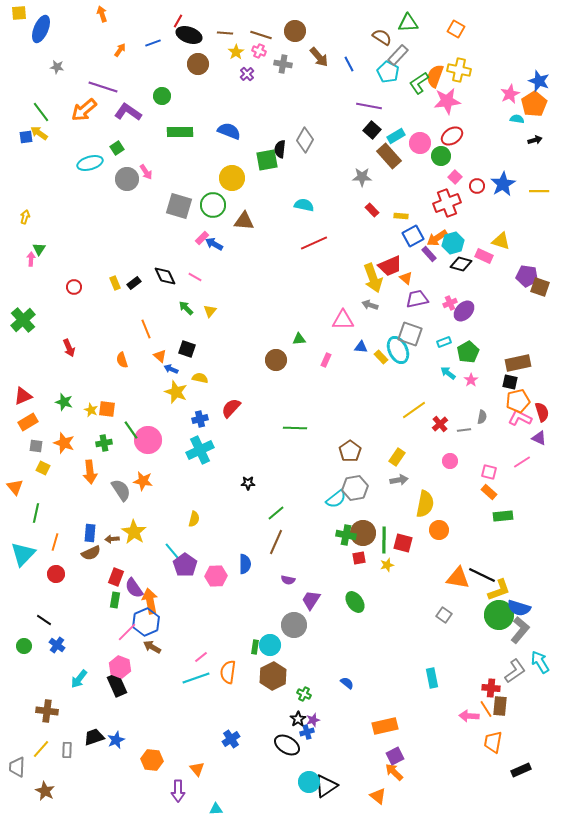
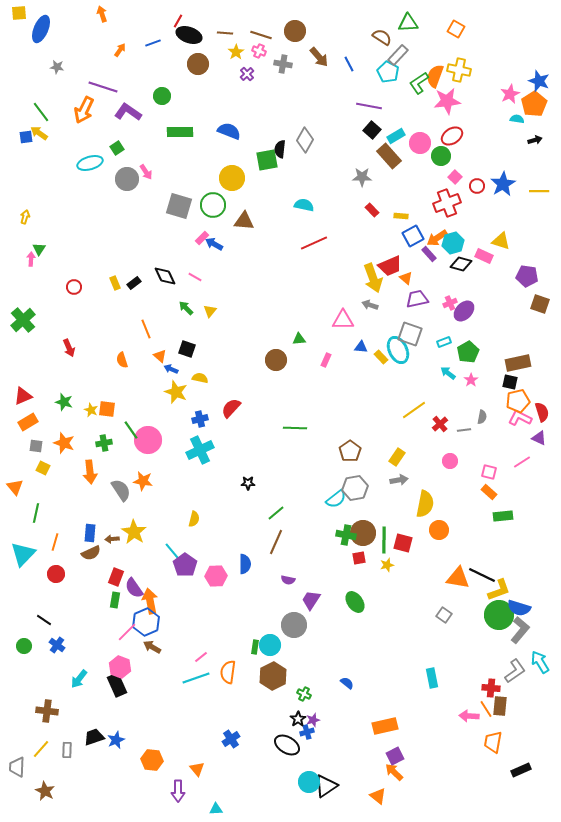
orange arrow at (84, 110): rotated 24 degrees counterclockwise
brown square at (540, 287): moved 17 px down
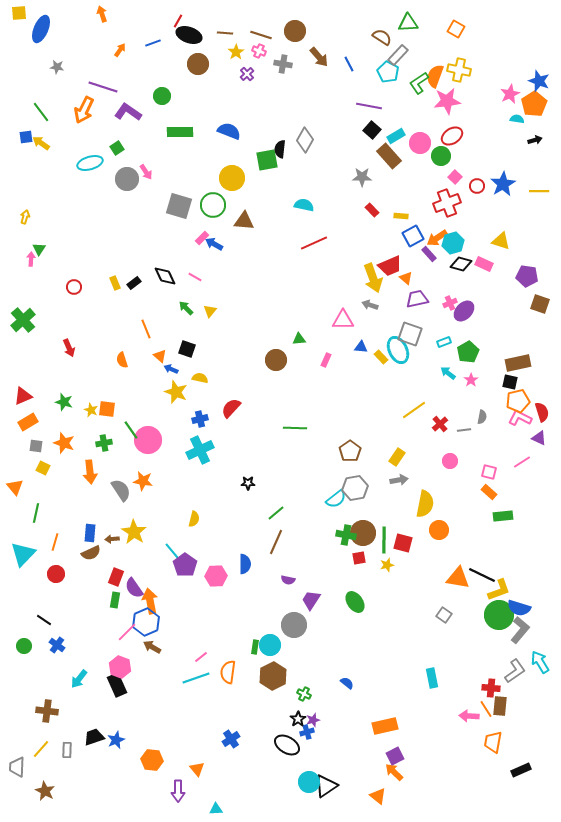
yellow arrow at (39, 133): moved 2 px right, 10 px down
pink rectangle at (484, 256): moved 8 px down
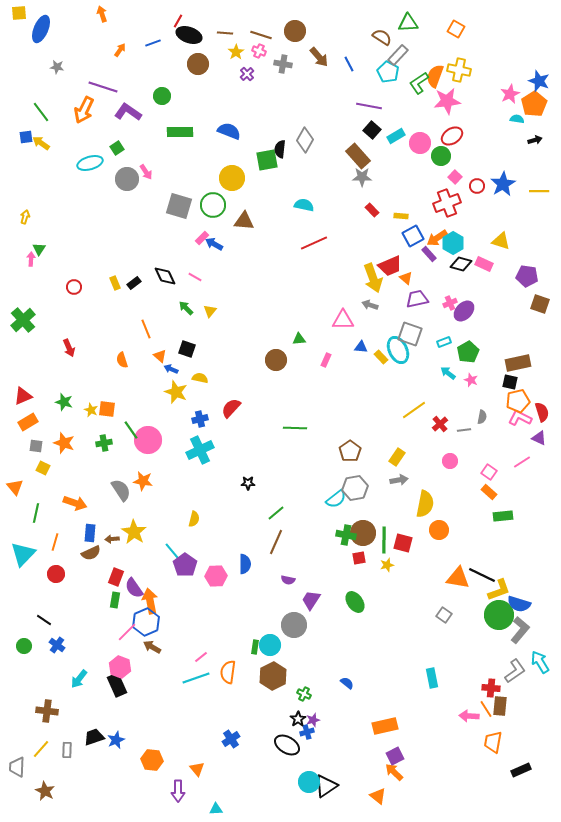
brown rectangle at (389, 156): moved 31 px left
cyan hexagon at (453, 243): rotated 15 degrees counterclockwise
pink star at (471, 380): rotated 16 degrees counterclockwise
orange arrow at (90, 472): moved 15 px left, 31 px down; rotated 65 degrees counterclockwise
pink square at (489, 472): rotated 21 degrees clockwise
blue semicircle at (519, 608): moved 4 px up
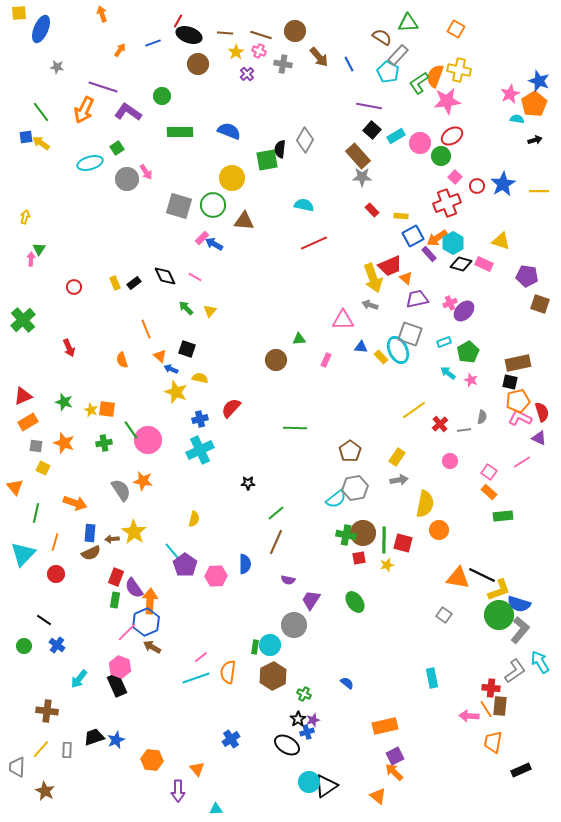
orange arrow at (150, 601): rotated 15 degrees clockwise
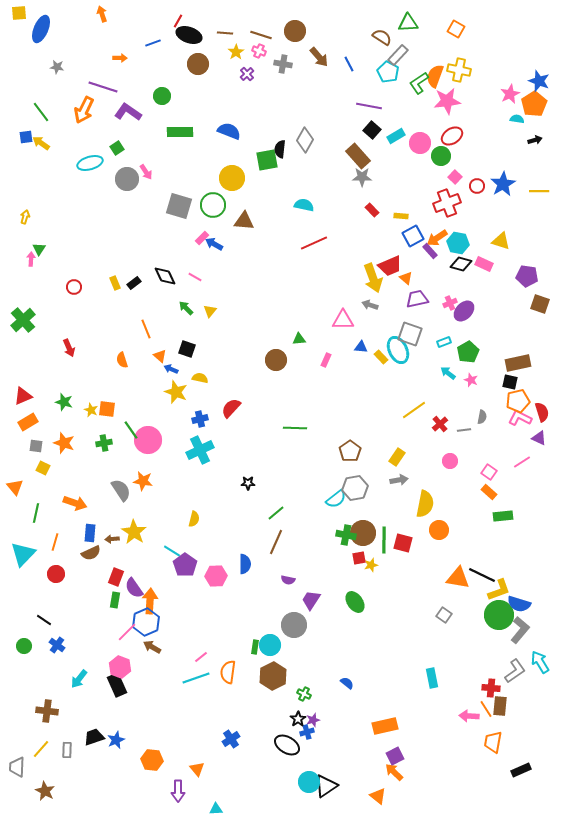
orange arrow at (120, 50): moved 8 px down; rotated 56 degrees clockwise
cyan hexagon at (453, 243): moved 5 px right; rotated 20 degrees counterclockwise
purple rectangle at (429, 254): moved 1 px right, 3 px up
cyan line at (172, 551): rotated 18 degrees counterclockwise
yellow star at (387, 565): moved 16 px left
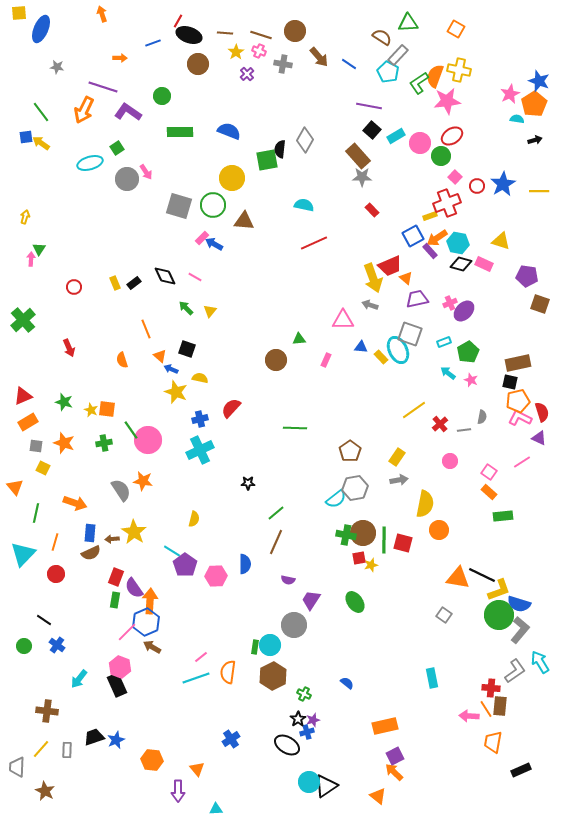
blue line at (349, 64): rotated 28 degrees counterclockwise
yellow rectangle at (401, 216): moved 29 px right; rotated 24 degrees counterclockwise
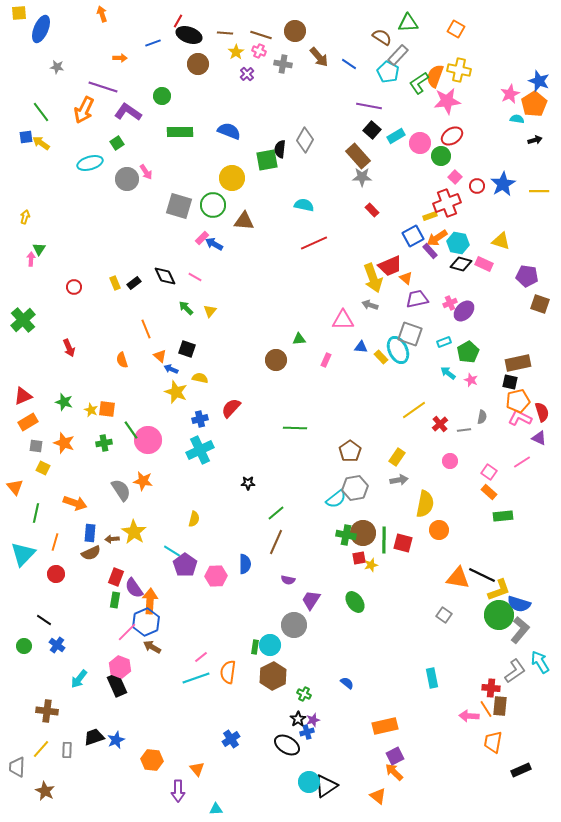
green square at (117, 148): moved 5 px up
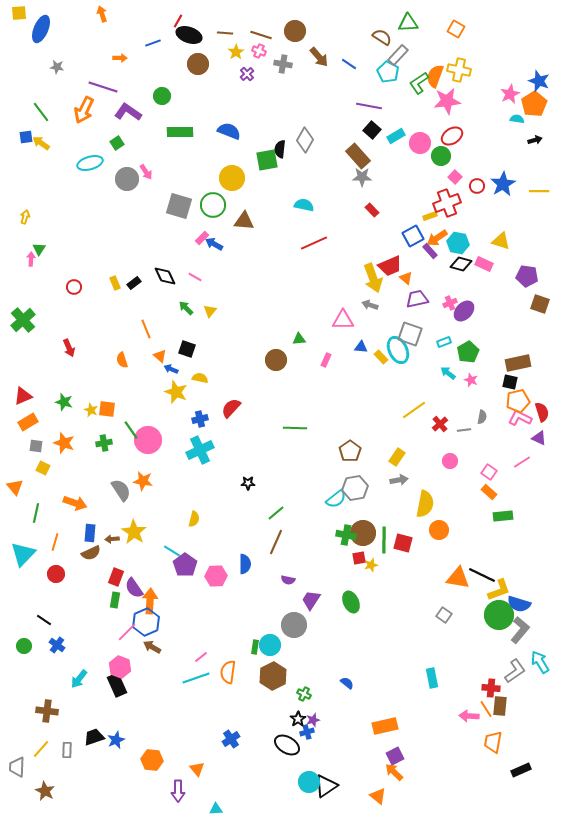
green ellipse at (355, 602): moved 4 px left; rotated 10 degrees clockwise
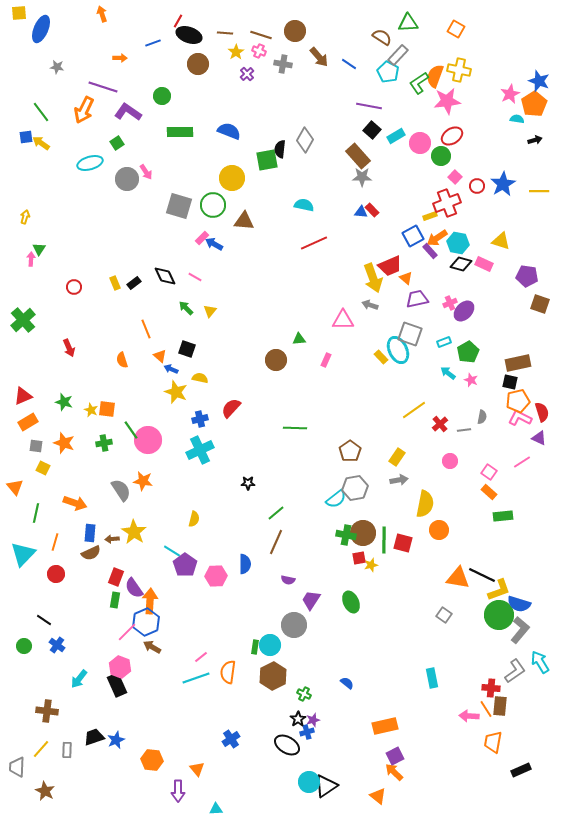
blue triangle at (361, 347): moved 135 px up
